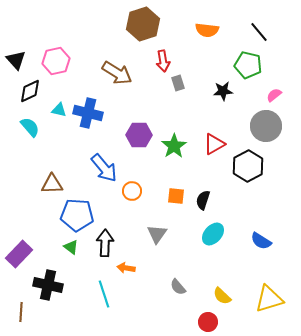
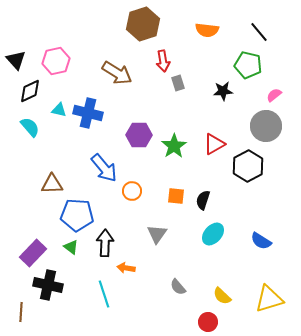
purple rectangle: moved 14 px right, 1 px up
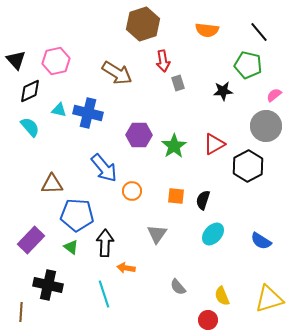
purple rectangle: moved 2 px left, 13 px up
yellow semicircle: rotated 24 degrees clockwise
red circle: moved 2 px up
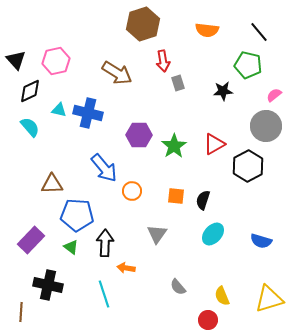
blue semicircle: rotated 15 degrees counterclockwise
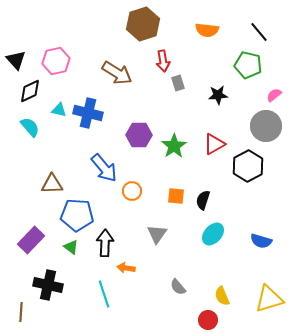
black star: moved 5 px left, 4 px down
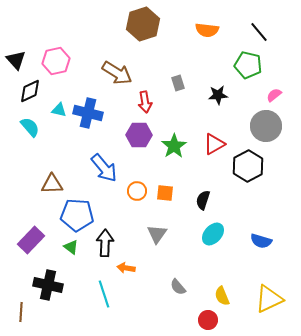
red arrow: moved 18 px left, 41 px down
orange circle: moved 5 px right
orange square: moved 11 px left, 3 px up
yellow triangle: rotated 8 degrees counterclockwise
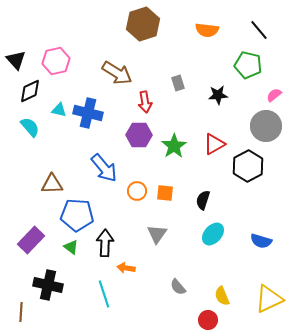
black line: moved 2 px up
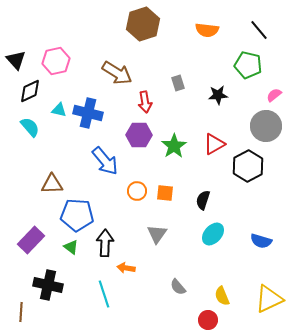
blue arrow: moved 1 px right, 7 px up
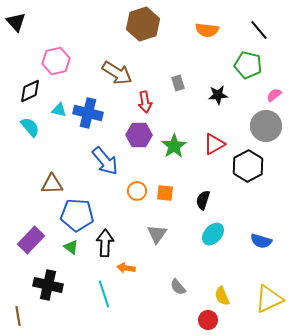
black triangle: moved 38 px up
brown line: moved 3 px left, 4 px down; rotated 12 degrees counterclockwise
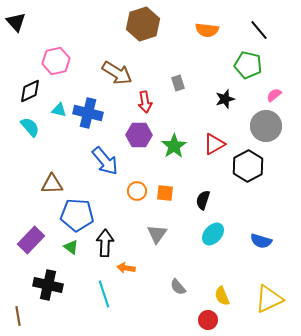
black star: moved 7 px right, 4 px down; rotated 12 degrees counterclockwise
